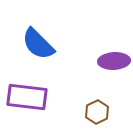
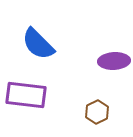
purple rectangle: moved 1 px left, 2 px up
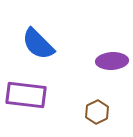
purple ellipse: moved 2 px left
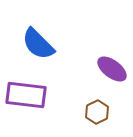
purple ellipse: moved 8 px down; rotated 40 degrees clockwise
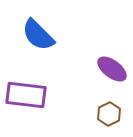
blue semicircle: moved 9 px up
brown hexagon: moved 12 px right, 2 px down
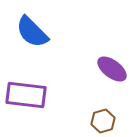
blue semicircle: moved 6 px left, 3 px up
brown hexagon: moved 6 px left, 7 px down; rotated 10 degrees clockwise
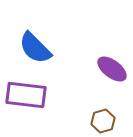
blue semicircle: moved 3 px right, 16 px down
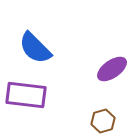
purple ellipse: rotated 72 degrees counterclockwise
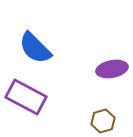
purple ellipse: rotated 24 degrees clockwise
purple rectangle: moved 2 px down; rotated 21 degrees clockwise
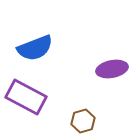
blue semicircle: rotated 66 degrees counterclockwise
brown hexagon: moved 20 px left
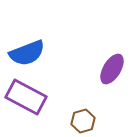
blue semicircle: moved 8 px left, 5 px down
purple ellipse: rotated 48 degrees counterclockwise
